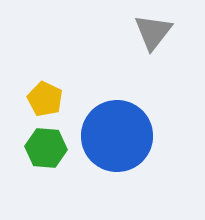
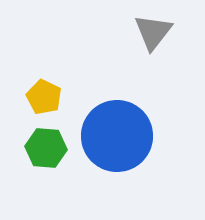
yellow pentagon: moved 1 px left, 2 px up
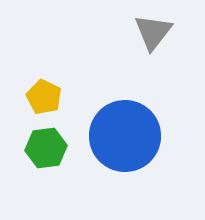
blue circle: moved 8 px right
green hexagon: rotated 12 degrees counterclockwise
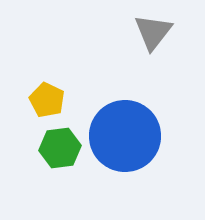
yellow pentagon: moved 3 px right, 3 px down
green hexagon: moved 14 px right
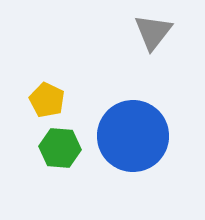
blue circle: moved 8 px right
green hexagon: rotated 12 degrees clockwise
